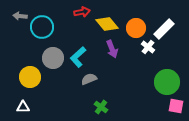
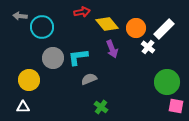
cyan L-shape: rotated 35 degrees clockwise
yellow circle: moved 1 px left, 3 px down
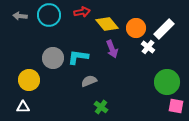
cyan circle: moved 7 px right, 12 px up
cyan L-shape: rotated 15 degrees clockwise
gray semicircle: moved 2 px down
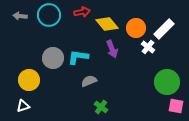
white triangle: moved 1 px up; rotated 16 degrees counterclockwise
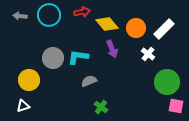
white cross: moved 7 px down
